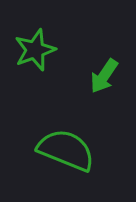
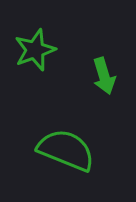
green arrow: rotated 51 degrees counterclockwise
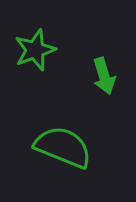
green semicircle: moved 3 px left, 3 px up
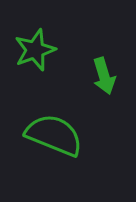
green semicircle: moved 9 px left, 12 px up
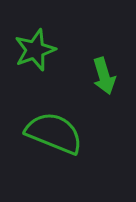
green semicircle: moved 2 px up
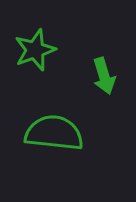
green semicircle: rotated 16 degrees counterclockwise
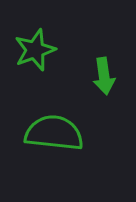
green arrow: rotated 9 degrees clockwise
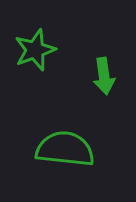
green semicircle: moved 11 px right, 16 px down
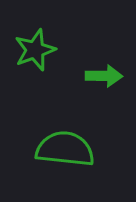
green arrow: rotated 81 degrees counterclockwise
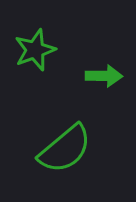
green semicircle: rotated 134 degrees clockwise
